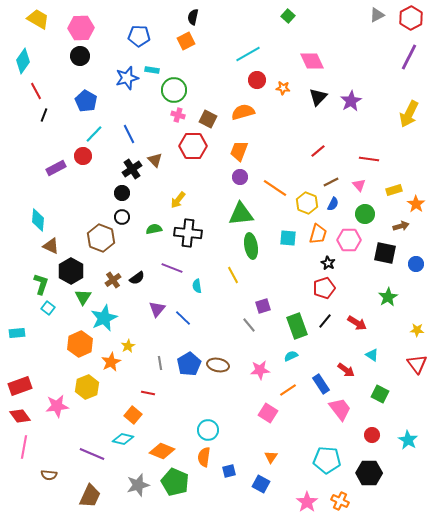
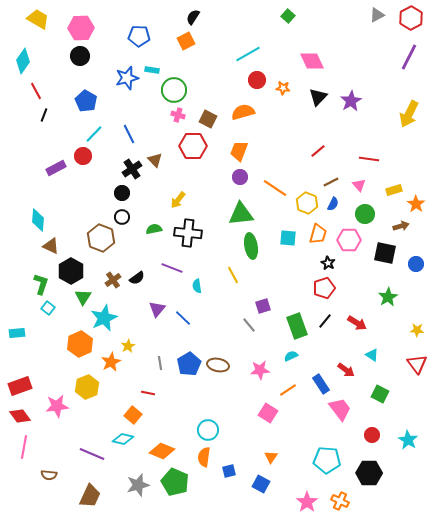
black semicircle at (193, 17): rotated 21 degrees clockwise
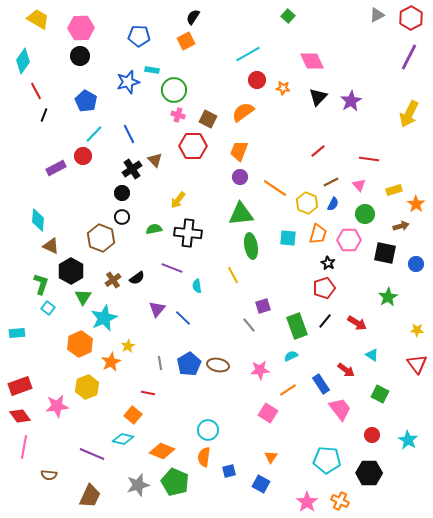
blue star at (127, 78): moved 1 px right, 4 px down
orange semicircle at (243, 112): rotated 20 degrees counterclockwise
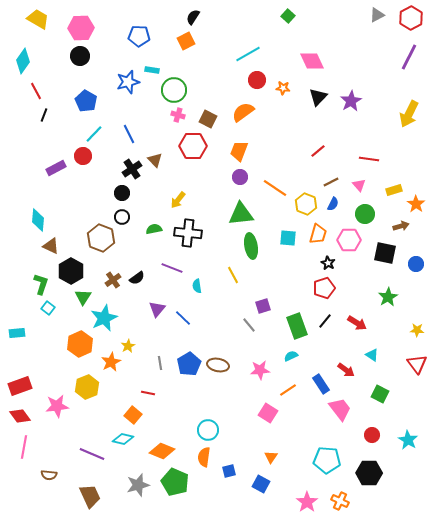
yellow hexagon at (307, 203): moved 1 px left, 1 px down
brown trapezoid at (90, 496): rotated 50 degrees counterclockwise
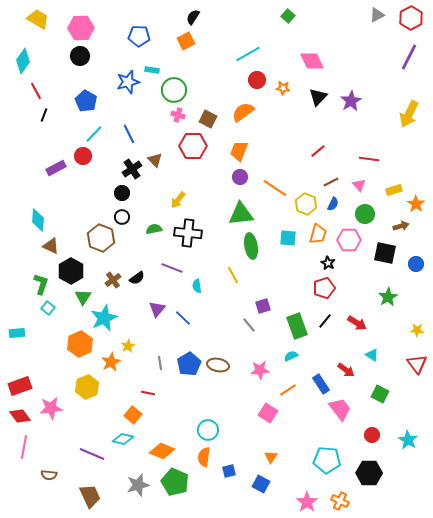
pink star at (57, 406): moved 6 px left, 2 px down
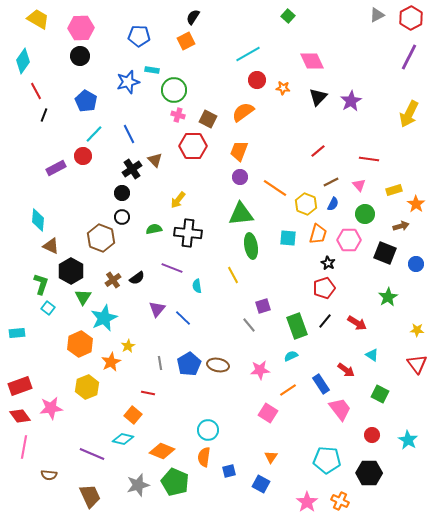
black square at (385, 253): rotated 10 degrees clockwise
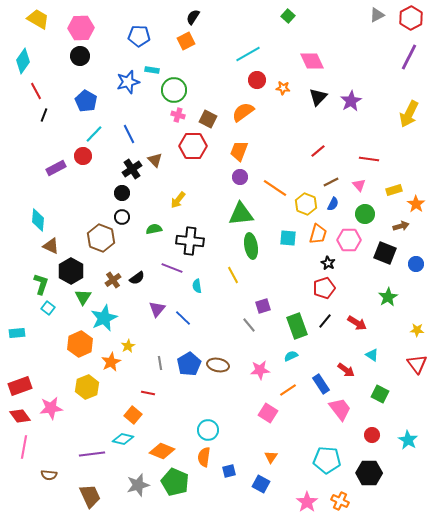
black cross at (188, 233): moved 2 px right, 8 px down
purple line at (92, 454): rotated 30 degrees counterclockwise
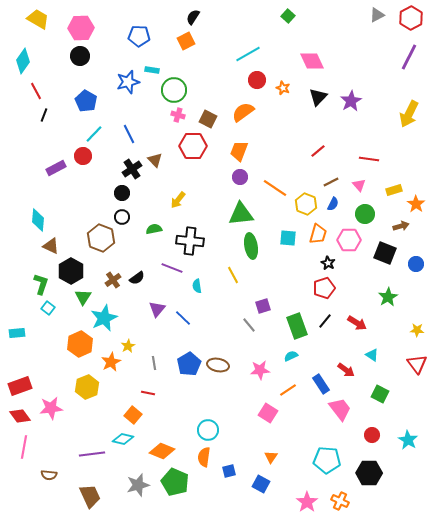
orange star at (283, 88): rotated 16 degrees clockwise
gray line at (160, 363): moved 6 px left
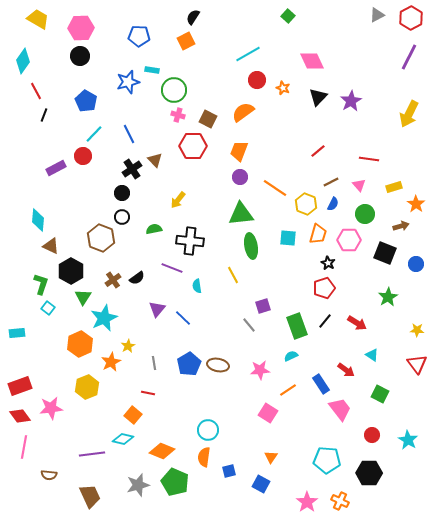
yellow rectangle at (394, 190): moved 3 px up
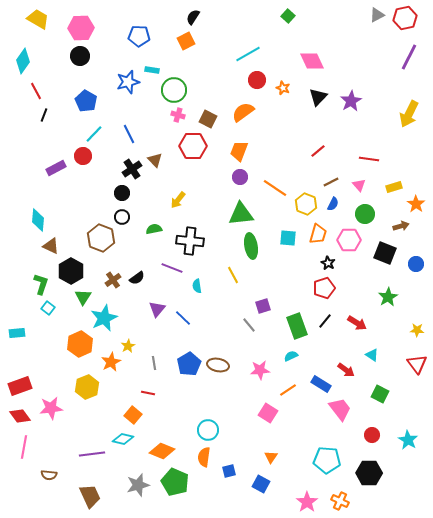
red hexagon at (411, 18): moved 6 px left; rotated 15 degrees clockwise
blue rectangle at (321, 384): rotated 24 degrees counterclockwise
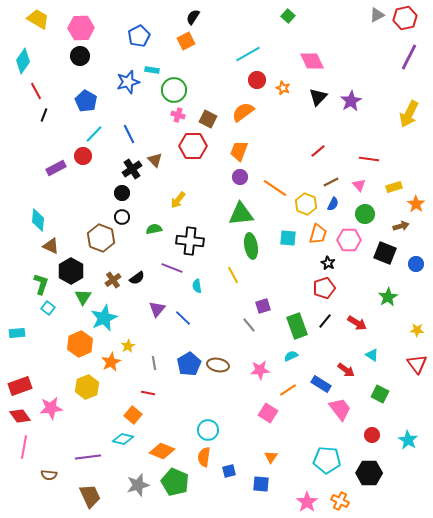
blue pentagon at (139, 36): rotated 30 degrees counterclockwise
purple line at (92, 454): moved 4 px left, 3 px down
blue square at (261, 484): rotated 24 degrees counterclockwise
